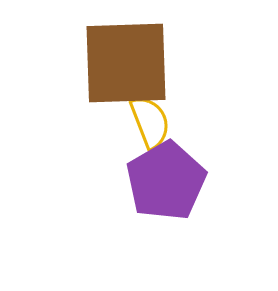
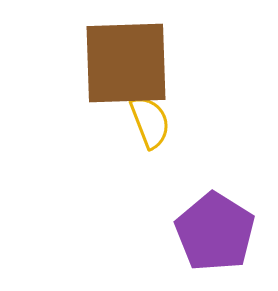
purple pentagon: moved 49 px right, 51 px down; rotated 10 degrees counterclockwise
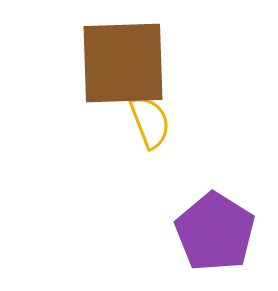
brown square: moved 3 px left
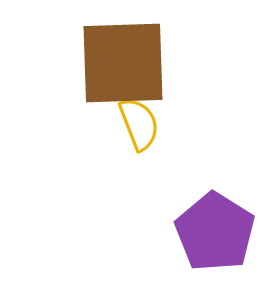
yellow semicircle: moved 11 px left, 2 px down
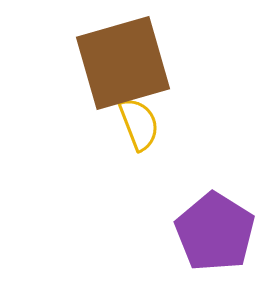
brown square: rotated 14 degrees counterclockwise
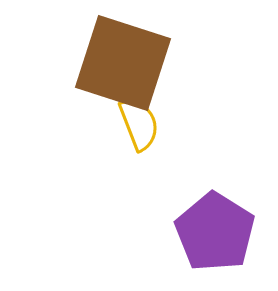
brown square: rotated 34 degrees clockwise
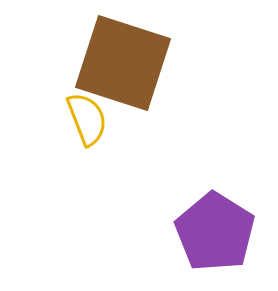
yellow semicircle: moved 52 px left, 5 px up
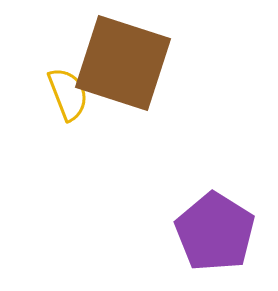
yellow semicircle: moved 19 px left, 25 px up
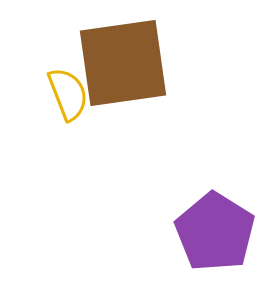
brown square: rotated 26 degrees counterclockwise
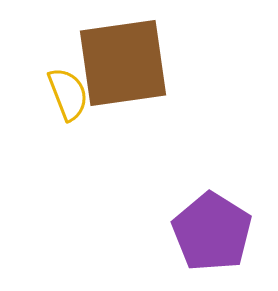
purple pentagon: moved 3 px left
